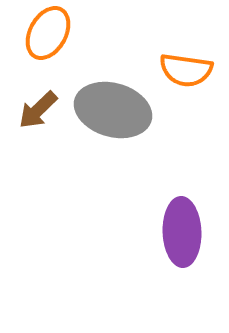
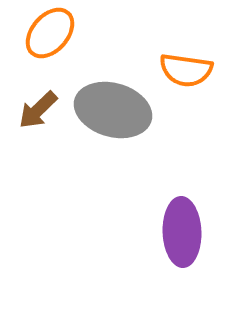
orange ellipse: moved 2 px right; rotated 12 degrees clockwise
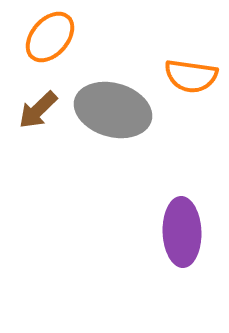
orange ellipse: moved 4 px down
orange semicircle: moved 5 px right, 6 px down
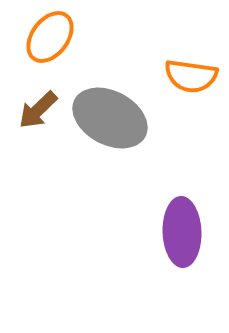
orange ellipse: rotated 4 degrees counterclockwise
gray ellipse: moved 3 px left, 8 px down; rotated 12 degrees clockwise
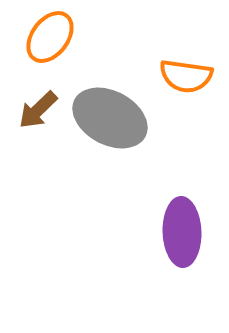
orange semicircle: moved 5 px left
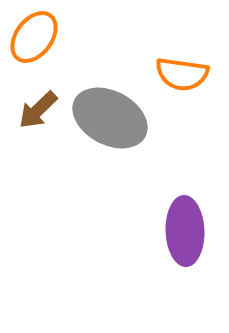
orange ellipse: moved 16 px left
orange semicircle: moved 4 px left, 2 px up
purple ellipse: moved 3 px right, 1 px up
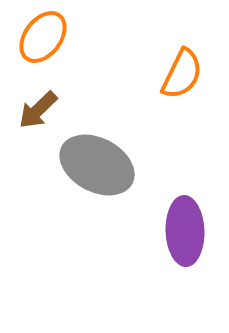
orange ellipse: moved 9 px right
orange semicircle: rotated 72 degrees counterclockwise
gray ellipse: moved 13 px left, 47 px down
